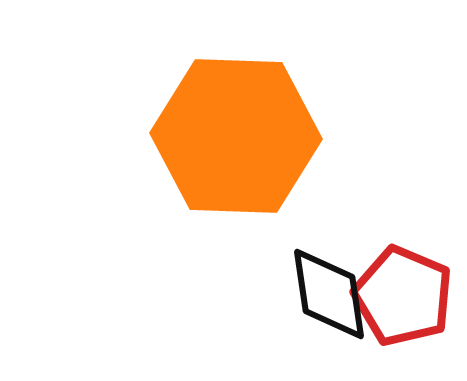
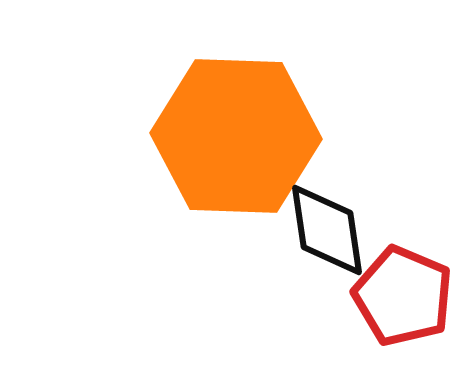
black diamond: moved 2 px left, 64 px up
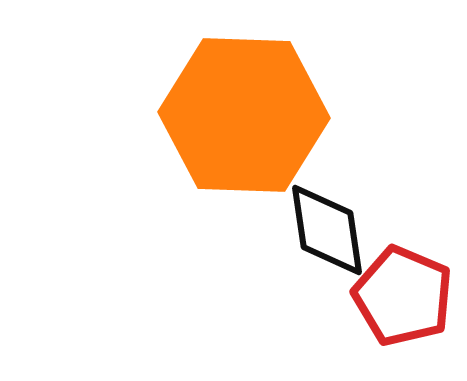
orange hexagon: moved 8 px right, 21 px up
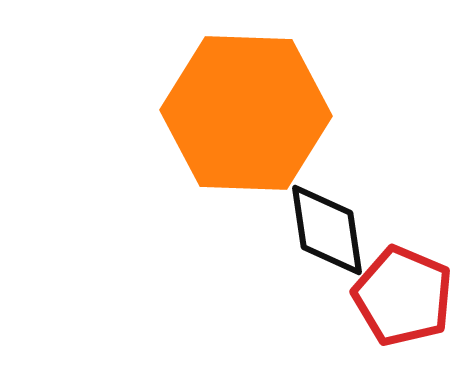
orange hexagon: moved 2 px right, 2 px up
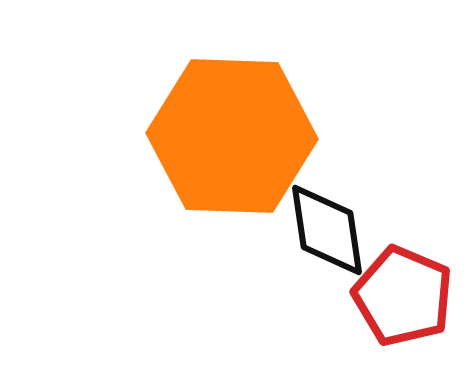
orange hexagon: moved 14 px left, 23 px down
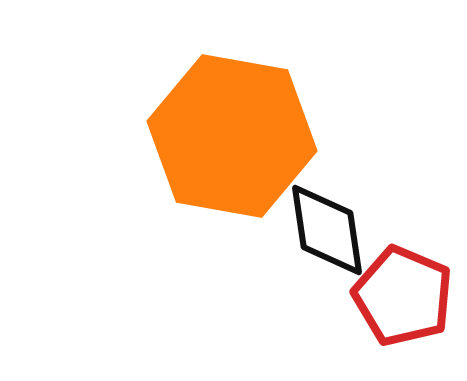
orange hexagon: rotated 8 degrees clockwise
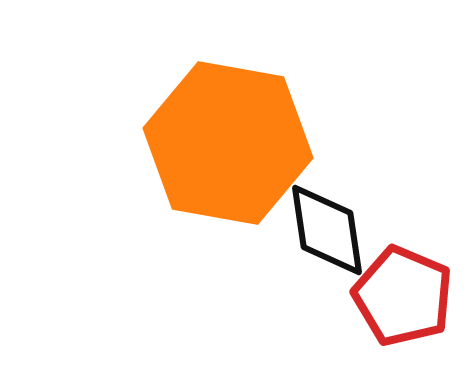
orange hexagon: moved 4 px left, 7 px down
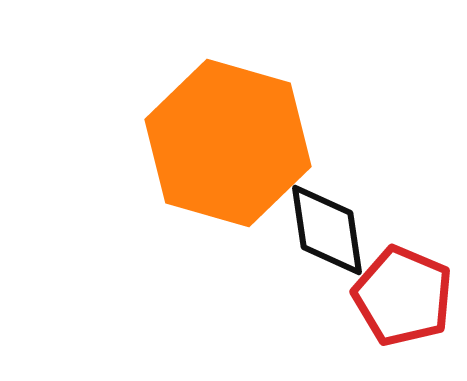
orange hexagon: rotated 6 degrees clockwise
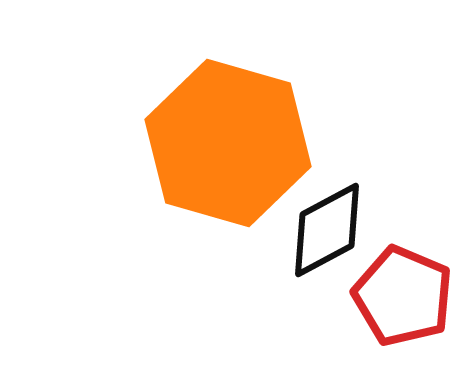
black diamond: rotated 70 degrees clockwise
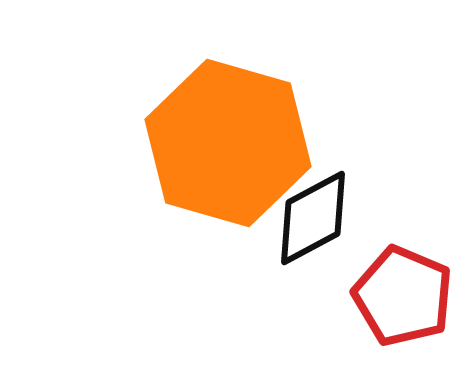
black diamond: moved 14 px left, 12 px up
